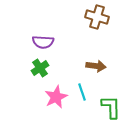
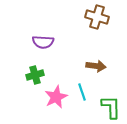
green cross: moved 5 px left, 7 px down; rotated 18 degrees clockwise
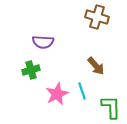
brown arrow: rotated 42 degrees clockwise
green cross: moved 4 px left, 5 px up
cyan line: moved 1 px up
pink star: moved 1 px right, 3 px up
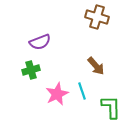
purple semicircle: moved 3 px left; rotated 25 degrees counterclockwise
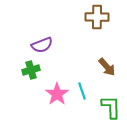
brown cross: rotated 15 degrees counterclockwise
purple semicircle: moved 2 px right, 3 px down
brown arrow: moved 11 px right, 1 px down
pink star: rotated 10 degrees counterclockwise
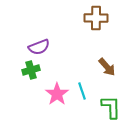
brown cross: moved 1 px left, 1 px down
purple semicircle: moved 3 px left, 2 px down
